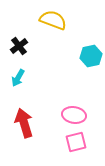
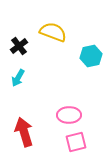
yellow semicircle: moved 12 px down
pink ellipse: moved 5 px left; rotated 10 degrees counterclockwise
red arrow: moved 9 px down
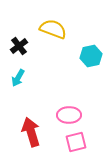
yellow semicircle: moved 3 px up
red arrow: moved 7 px right
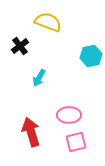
yellow semicircle: moved 5 px left, 7 px up
black cross: moved 1 px right
cyan arrow: moved 21 px right
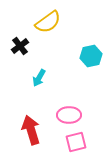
yellow semicircle: rotated 124 degrees clockwise
red arrow: moved 2 px up
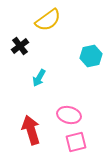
yellow semicircle: moved 2 px up
pink ellipse: rotated 15 degrees clockwise
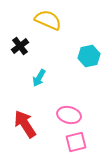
yellow semicircle: rotated 120 degrees counterclockwise
cyan hexagon: moved 2 px left
red arrow: moved 6 px left, 6 px up; rotated 16 degrees counterclockwise
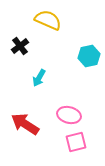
red arrow: rotated 24 degrees counterclockwise
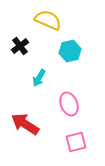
cyan hexagon: moved 19 px left, 5 px up
pink ellipse: moved 11 px up; rotated 55 degrees clockwise
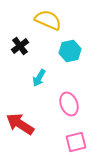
red arrow: moved 5 px left
